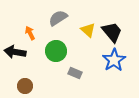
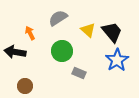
green circle: moved 6 px right
blue star: moved 3 px right
gray rectangle: moved 4 px right
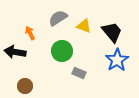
yellow triangle: moved 4 px left, 4 px up; rotated 21 degrees counterclockwise
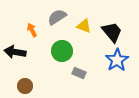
gray semicircle: moved 1 px left, 1 px up
orange arrow: moved 2 px right, 3 px up
